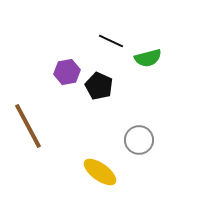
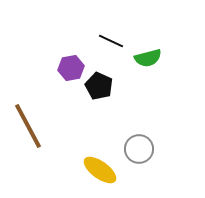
purple hexagon: moved 4 px right, 4 px up
gray circle: moved 9 px down
yellow ellipse: moved 2 px up
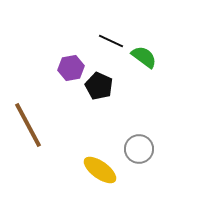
green semicircle: moved 4 px left, 1 px up; rotated 128 degrees counterclockwise
brown line: moved 1 px up
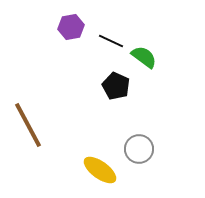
purple hexagon: moved 41 px up
black pentagon: moved 17 px right
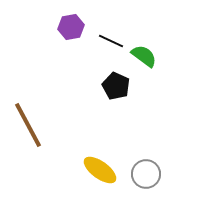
green semicircle: moved 1 px up
gray circle: moved 7 px right, 25 px down
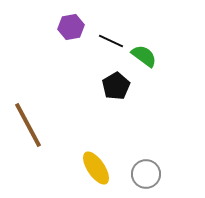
black pentagon: rotated 16 degrees clockwise
yellow ellipse: moved 4 px left, 2 px up; rotated 20 degrees clockwise
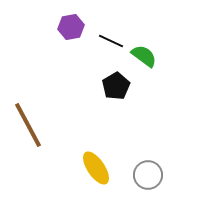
gray circle: moved 2 px right, 1 px down
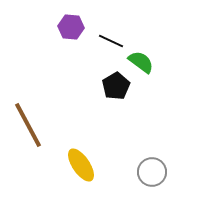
purple hexagon: rotated 15 degrees clockwise
green semicircle: moved 3 px left, 6 px down
yellow ellipse: moved 15 px left, 3 px up
gray circle: moved 4 px right, 3 px up
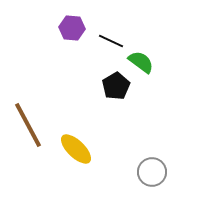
purple hexagon: moved 1 px right, 1 px down
yellow ellipse: moved 5 px left, 16 px up; rotated 12 degrees counterclockwise
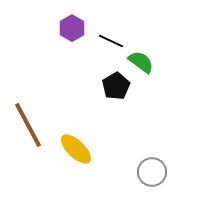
purple hexagon: rotated 25 degrees clockwise
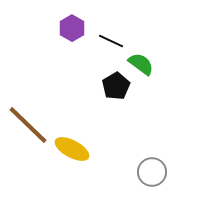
green semicircle: moved 2 px down
brown line: rotated 18 degrees counterclockwise
yellow ellipse: moved 4 px left; rotated 16 degrees counterclockwise
